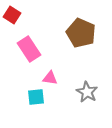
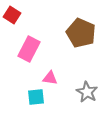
pink rectangle: rotated 60 degrees clockwise
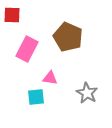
red square: rotated 30 degrees counterclockwise
brown pentagon: moved 13 px left, 4 px down
pink rectangle: moved 2 px left
gray star: moved 1 px down
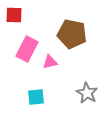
red square: moved 2 px right
brown pentagon: moved 4 px right, 3 px up; rotated 12 degrees counterclockwise
pink triangle: moved 16 px up; rotated 21 degrees counterclockwise
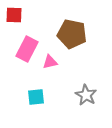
gray star: moved 1 px left, 2 px down
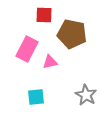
red square: moved 30 px right
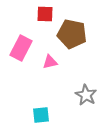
red square: moved 1 px right, 1 px up
pink rectangle: moved 6 px left, 1 px up
cyan square: moved 5 px right, 18 px down
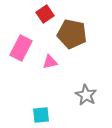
red square: rotated 36 degrees counterclockwise
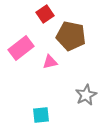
brown pentagon: moved 1 px left, 2 px down
pink rectangle: rotated 25 degrees clockwise
gray star: rotated 15 degrees clockwise
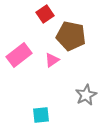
pink rectangle: moved 2 px left, 7 px down
pink triangle: moved 2 px right, 2 px up; rotated 21 degrees counterclockwise
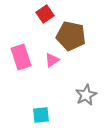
pink rectangle: moved 2 px right, 2 px down; rotated 70 degrees counterclockwise
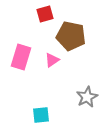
red square: rotated 18 degrees clockwise
pink rectangle: rotated 35 degrees clockwise
gray star: moved 1 px right, 2 px down
